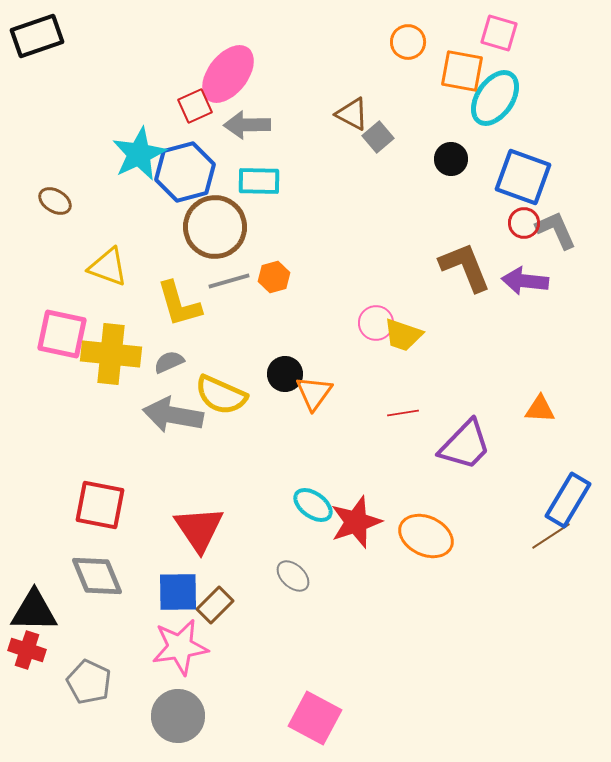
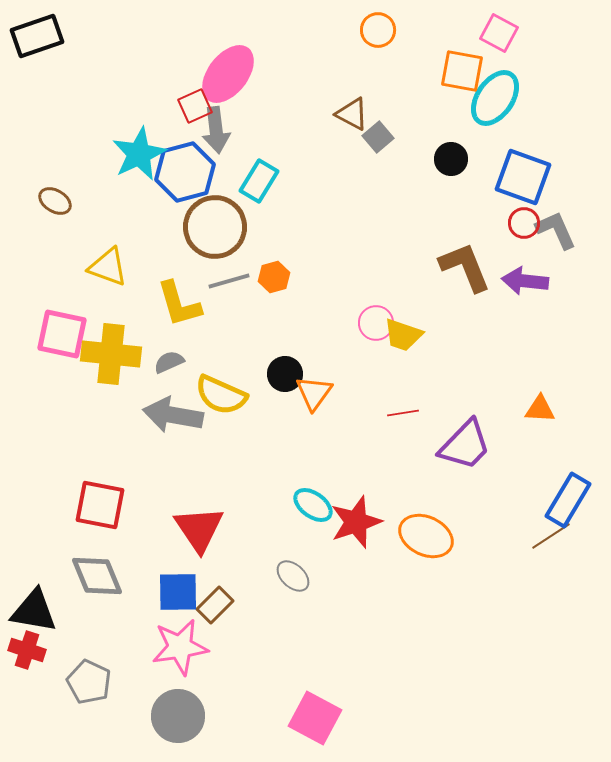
pink square at (499, 33): rotated 12 degrees clockwise
orange circle at (408, 42): moved 30 px left, 12 px up
gray arrow at (247, 125): moved 31 px left, 5 px down; rotated 96 degrees counterclockwise
cyan rectangle at (259, 181): rotated 60 degrees counterclockwise
black triangle at (34, 611): rotated 9 degrees clockwise
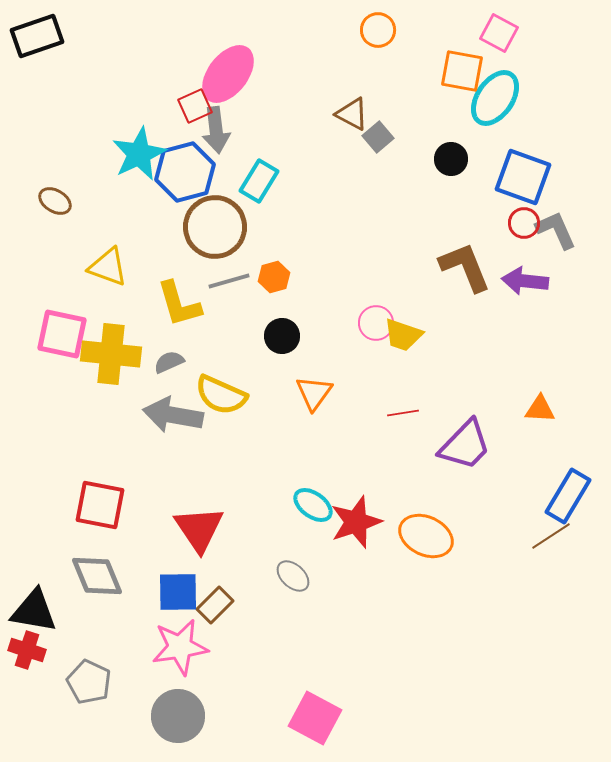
black circle at (285, 374): moved 3 px left, 38 px up
blue rectangle at (568, 500): moved 4 px up
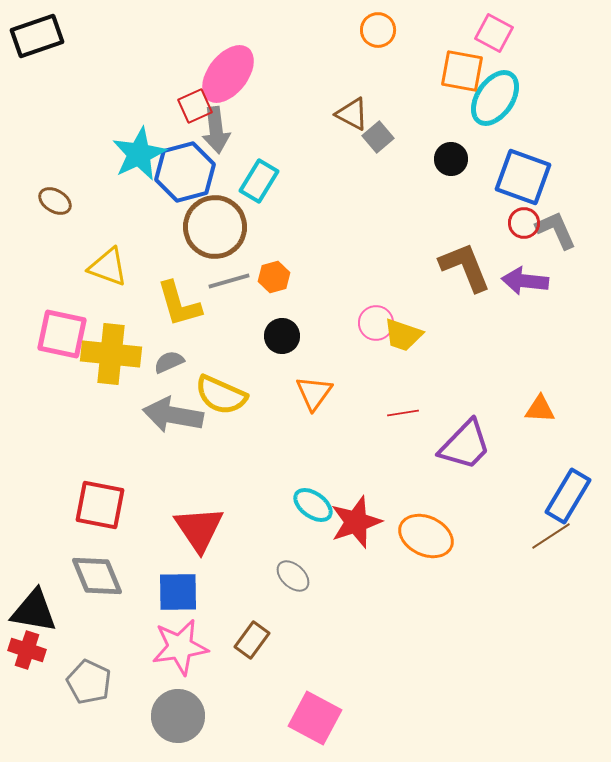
pink square at (499, 33): moved 5 px left
brown rectangle at (215, 605): moved 37 px right, 35 px down; rotated 9 degrees counterclockwise
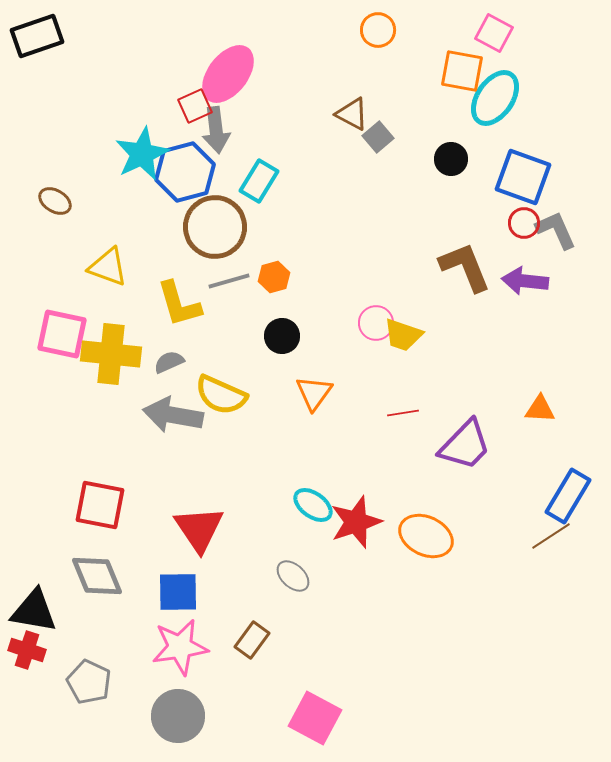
cyan star at (139, 154): moved 3 px right
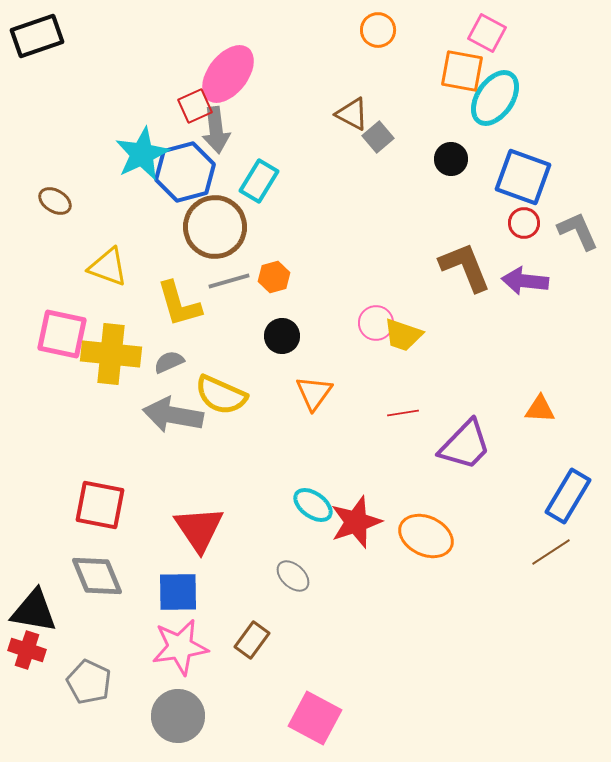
pink square at (494, 33): moved 7 px left
gray L-shape at (556, 230): moved 22 px right, 1 px down
brown line at (551, 536): moved 16 px down
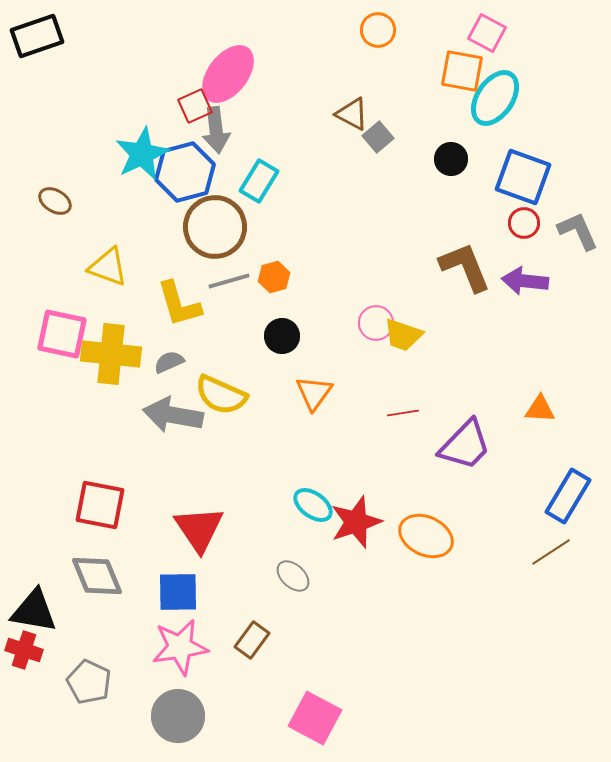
red cross at (27, 650): moved 3 px left
